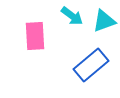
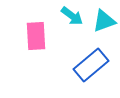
pink rectangle: moved 1 px right
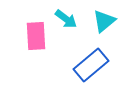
cyan arrow: moved 6 px left, 3 px down
cyan triangle: rotated 20 degrees counterclockwise
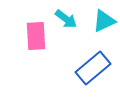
cyan triangle: rotated 15 degrees clockwise
blue rectangle: moved 2 px right, 3 px down
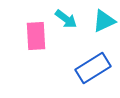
blue rectangle: rotated 8 degrees clockwise
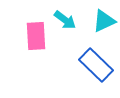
cyan arrow: moved 1 px left, 1 px down
blue rectangle: moved 3 px right, 3 px up; rotated 76 degrees clockwise
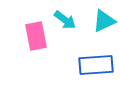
pink rectangle: rotated 8 degrees counterclockwise
blue rectangle: rotated 48 degrees counterclockwise
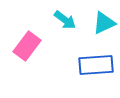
cyan triangle: moved 2 px down
pink rectangle: moved 9 px left, 10 px down; rotated 48 degrees clockwise
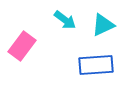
cyan triangle: moved 1 px left, 2 px down
pink rectangle: moved 5 px left
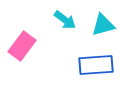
cyan triangle: rotated 10 degrees clockwise
